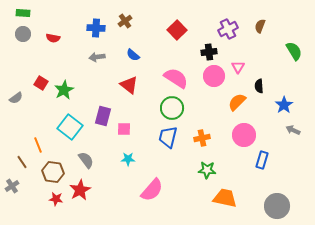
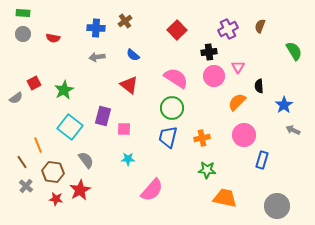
red square at (41, 83): moved 7 px left; rotated 32 degrees clockwise
gray cross at (12, 186): moved 14 px right; rotated 16 degrees counterclockwise
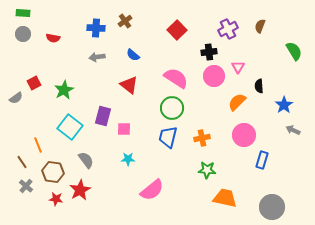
pink semicircle at (152, 190): rotated 10 degrees clockwise
gray circle at (277, 206): moved 5 px left, 1 px down
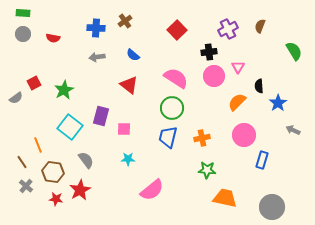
blue star at (284, 105): moved 6 px left, 2 px up
purple rectangle at (103, 116): moved 2 px left
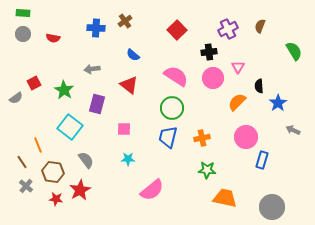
gray arrow at (97, 57): moved 5 px left, 12 px down
pink circle at (214, 76): moved 1 px left, 2 px down
pink semicircle at (176, 78): moved 2 px up
green star at (64, 90): rotated 12 degrees counterclockwise
purple rectangle at (101, 116): moved 4 px left, 12 px up
pink circle at (244, 135): moved 2 px right, 2 px down
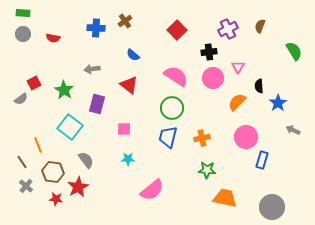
gray semicircle at (16, 98): moved 5 px right, 1 px down
red star at (80, 190): moved 2 px left, 3 px up
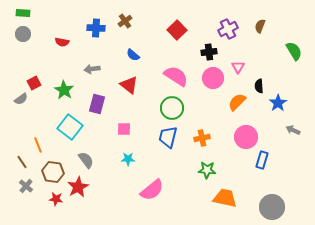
red semicircle at (53, 38): moved 9 px right, 4 px down
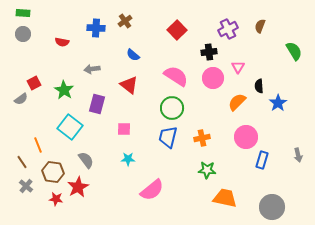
gray arrow at (293, 130): moved 5 px right, 25 px down; rotated 128 degrees counterclockwise
